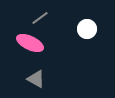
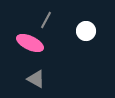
gray line: moved 6 px right, 2 px down; rotated 24 degrees counterclockwise
white circle: moved 1 px left, 2 px down
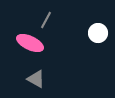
white circle: moved 12 px right, 2 px down
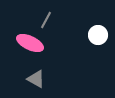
white circle: moved 2 px down
